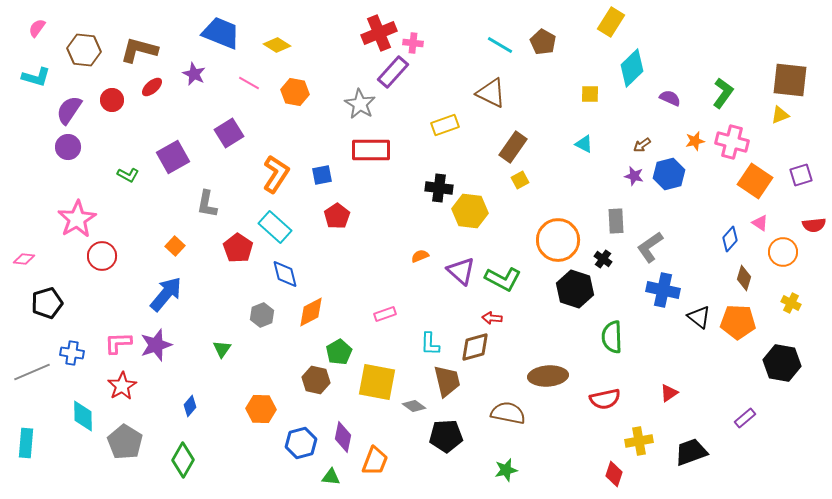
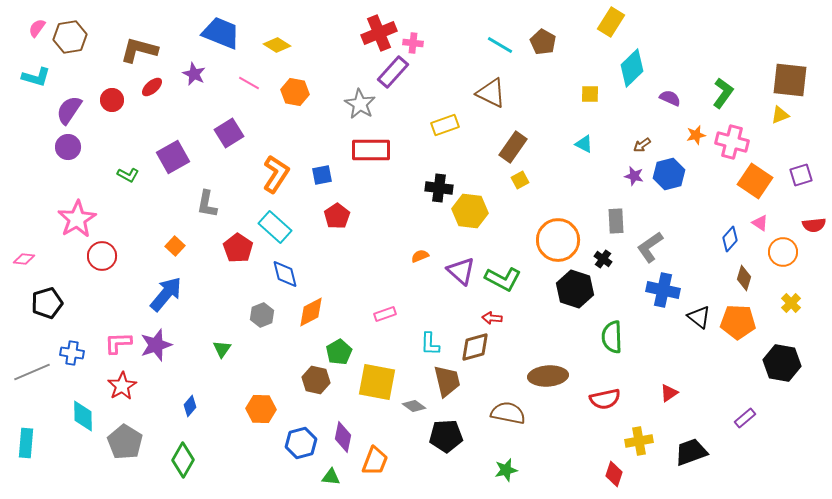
brown hexagon at (84, 50): moved 14 px left, 13 px up; rotated 16 degrees counterclockwise
orange star at (695, 141): moved 1 px right, 6 px up
yellow cross at (791, 303): rotated 18 degrees clockwise
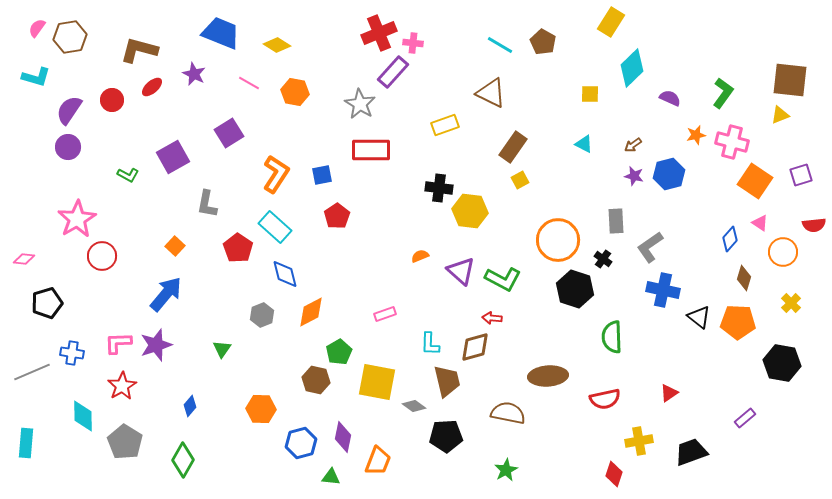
brown arrow at (642, 145): moved 9 px left
orange trapezoid at (375, 461): moved 3 px right
green star at (506, 470): rotated 15 degrees counterclockwise
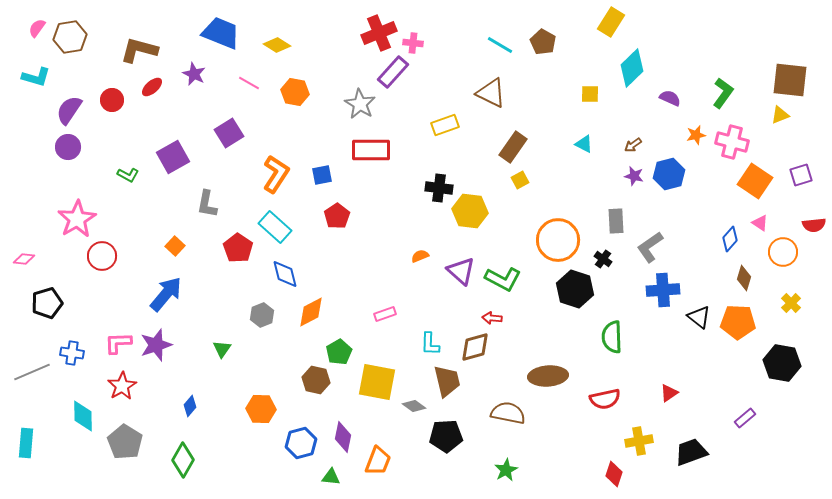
blue cross at (663, 290): rotated 16 degrees counterclockwise
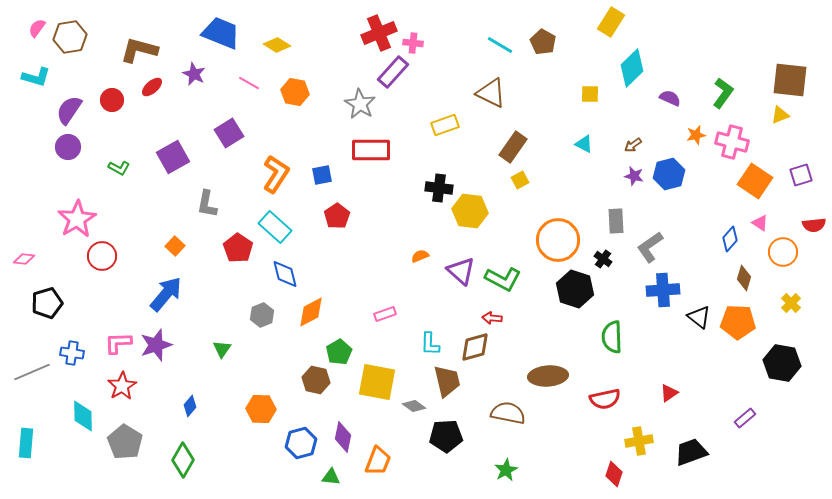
green L-shape at (128, 175): moved 9 px left, 7 px up
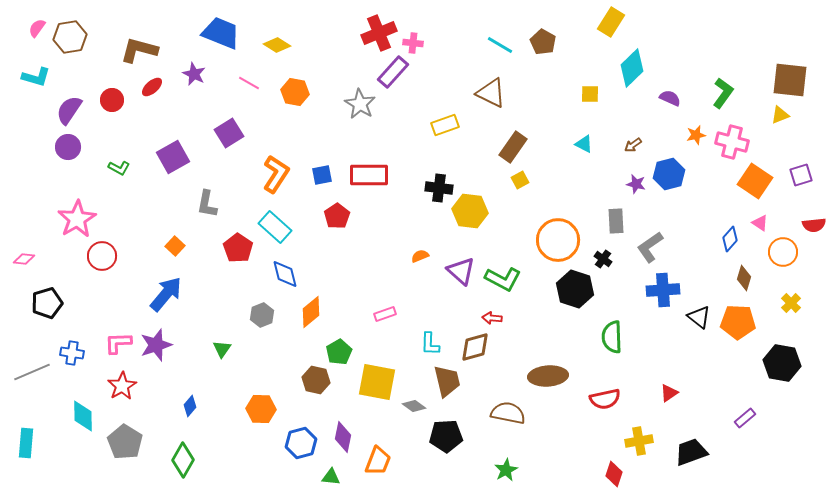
red rectangle at (371, 150): moved 2 px left, 25 px down
purple star at (634, 176): moved 2 px right, 8 px down
orange diamond at (311, 312): rotated 12 degrees counterclockwise
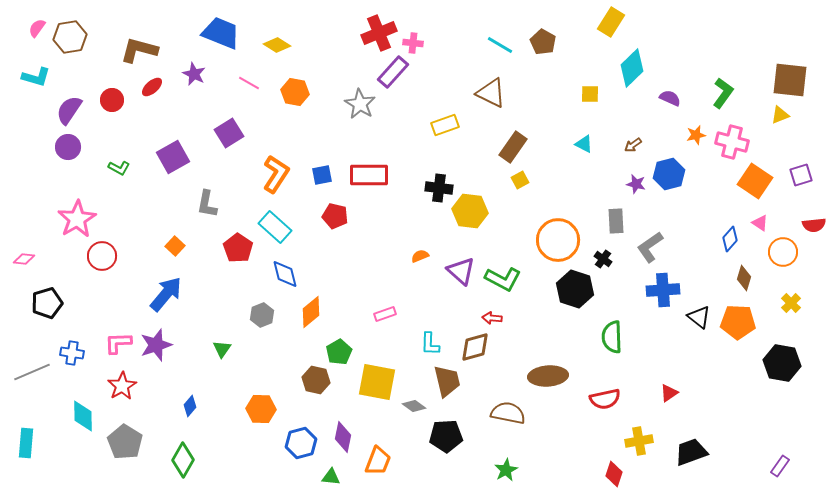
red pentagon at (337, 216): moved 2 px left; rotated 25 degrees counterclockwise
purple rectangle at (745, 418): moved 35 px right, 48 px down; rotated 15 degrees counterclockwise
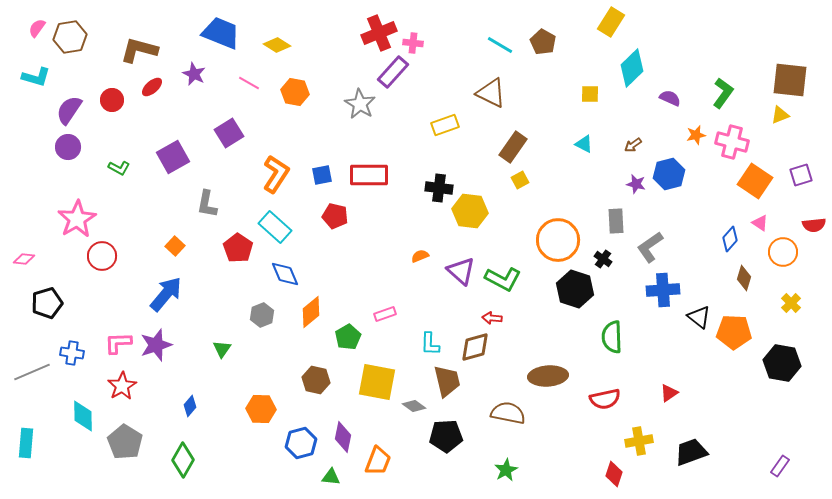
blue diamond at (285, 274): rotated 8 degrees counterclockwise
orange pentagon at (738, 322): moved 4 px left, 10 px down
green pentagon at (339, 352): moved 9 px right, 15 px up
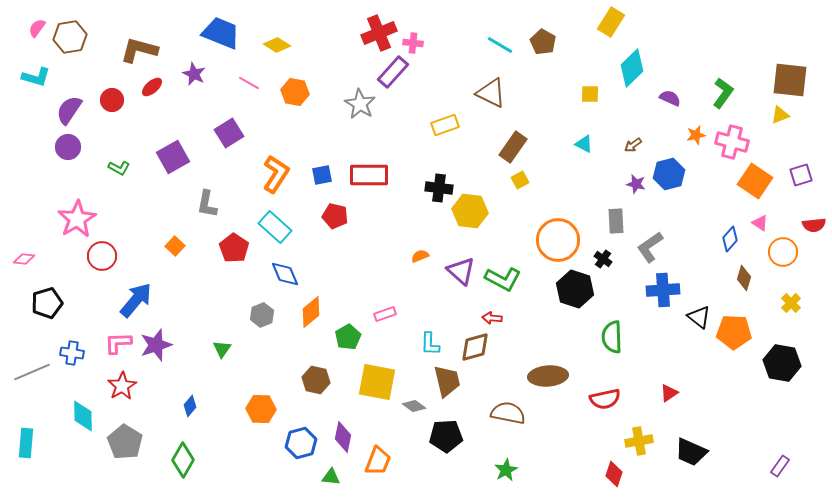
red pentagon at (238, 248): moved 4 px left
blue arrow at (166, 294): moved 30 px left, 6 px down
black trapezoid at (691, 452): rotated 136 degrees counterclockwise
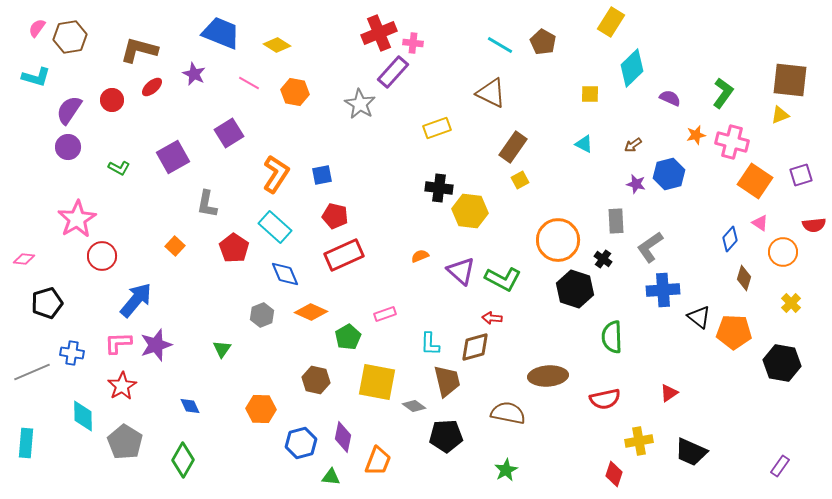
yellow rectangle at (445, 125): moved 8 px left, 3 px down
red rectangle at (369, 175): moved 25 px left, 80 px down; rotated 24 degrees counterclockwise
orange diamond at (311, 312): rotated 64 degrees clockwise
blue diamond at (190, 406): rotated 65 degrees counterclockwise
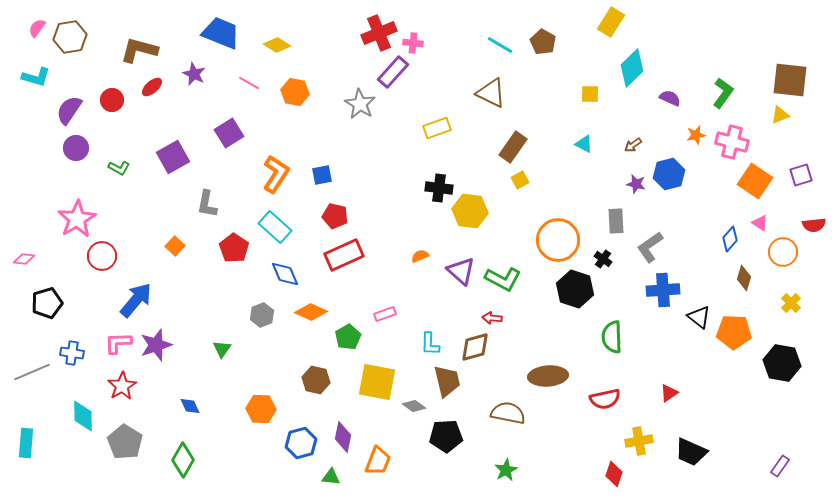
purple circle at (68, 147): moved 8 px right, 1 px down
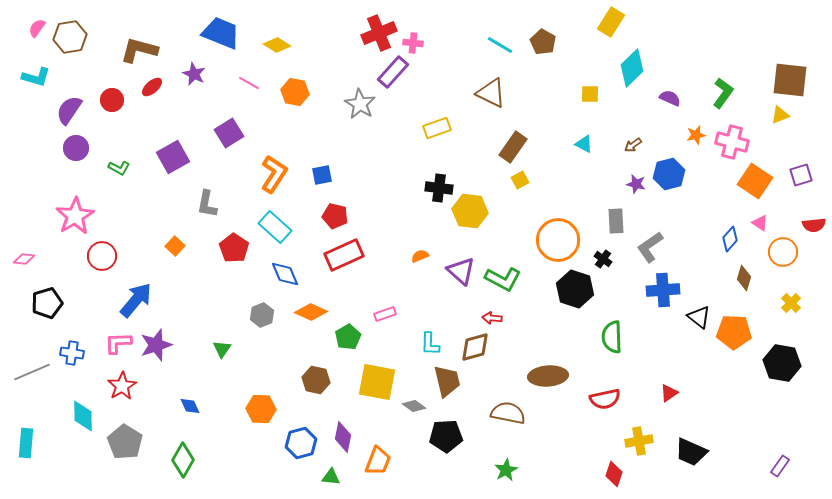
orange L-shape at (276, 174): moved 2 px left
pink star at (77, 219): moved 2 px left, 3 px up
